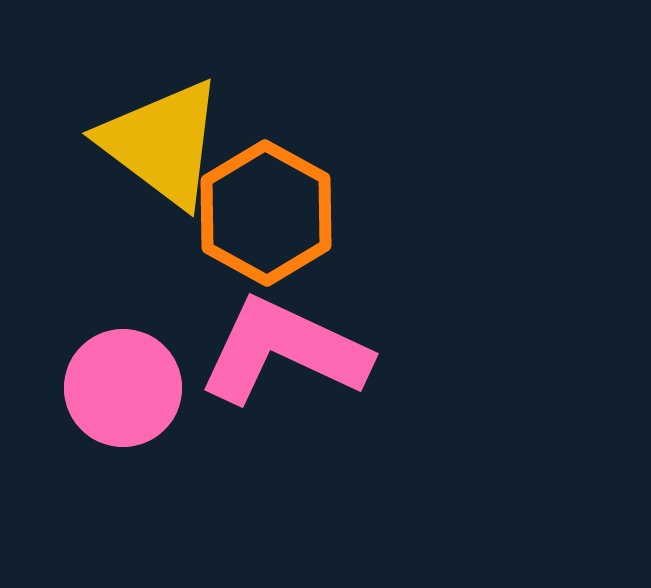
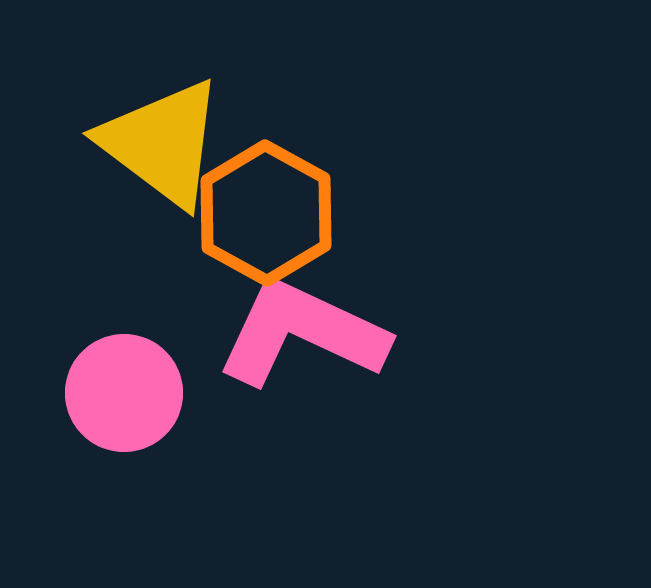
pink L-shape: moved 18 px right, 18 px up
pink circle: moved 1 px right, 5 px down
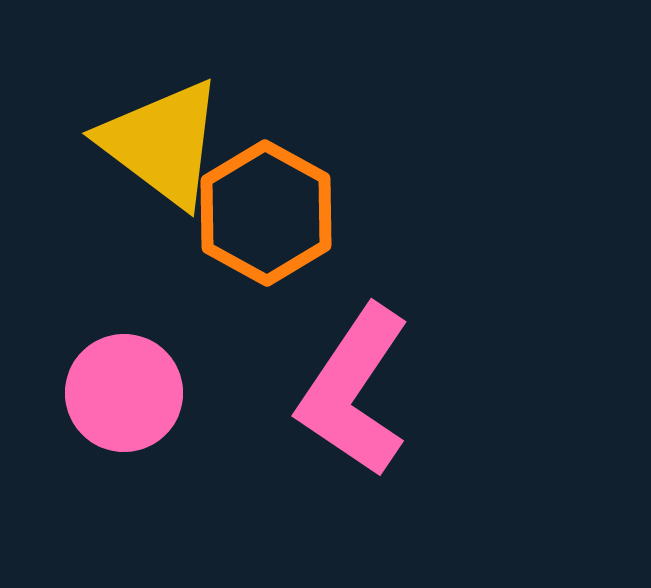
pink L-shape: moved 52 px right, 58 px down; rotated 81 degrees counterclockwise
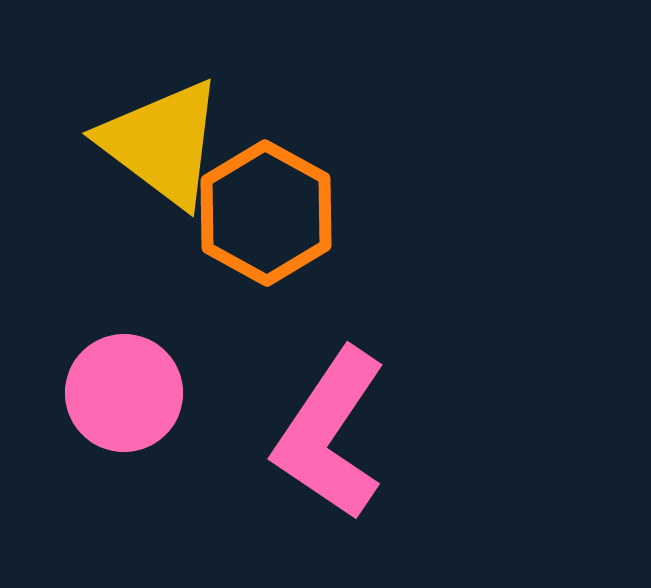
pink L-shape: moved 24 px left, 43 px down
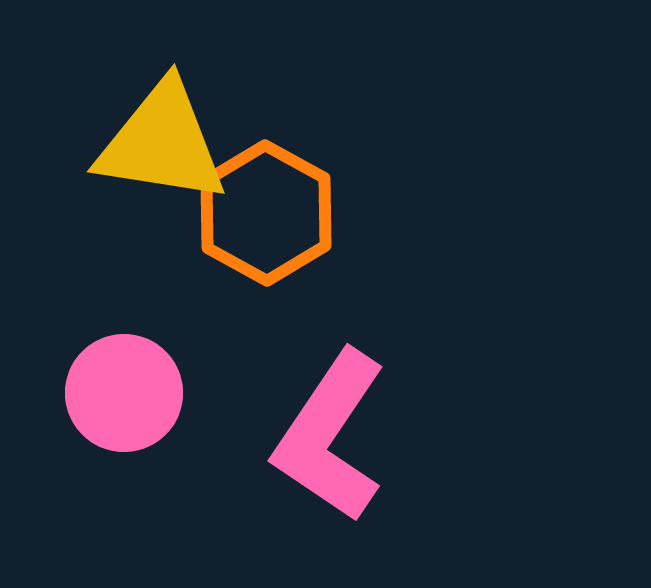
yellow triangle: rotated 28 degrees counterclockwise
pink L-shape: moved 2 px down
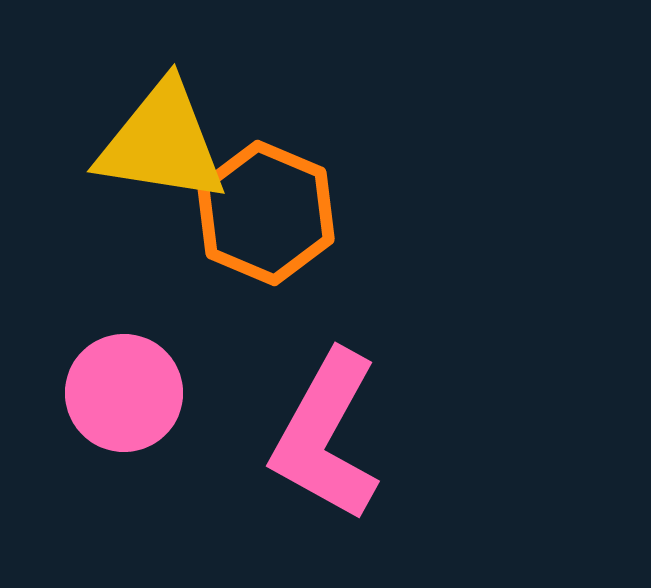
orange hexagon: rotated 6 degrees counterclockwise
pink L-shape: moved 4 px left; rotated 5 degrees counterclockwise
